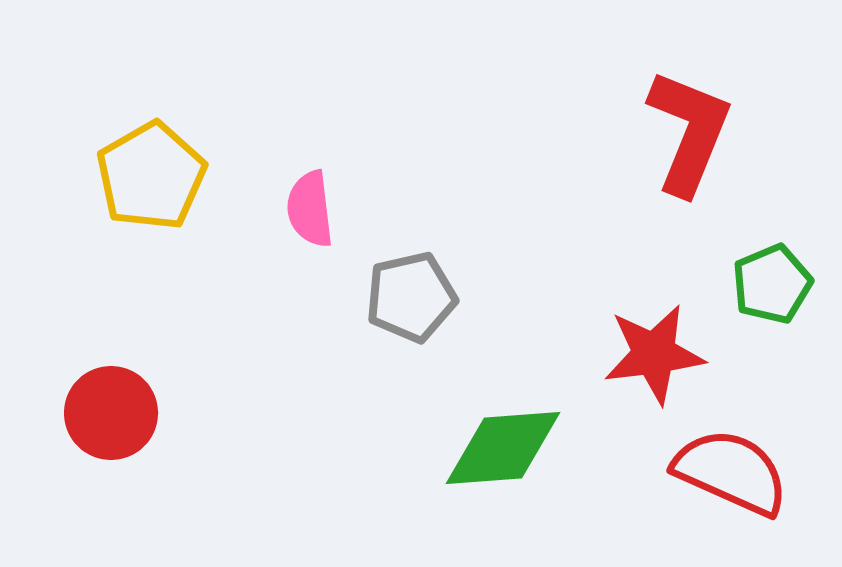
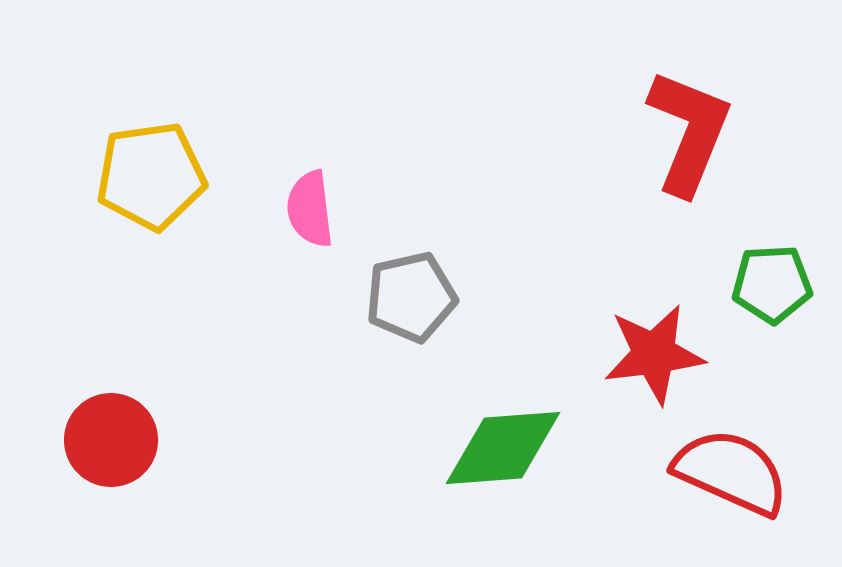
yellow pentagon: rotated 22 degrees clockwise
green pentagon: rotated 20 degrees clockwise
red circle: moved 27 px down
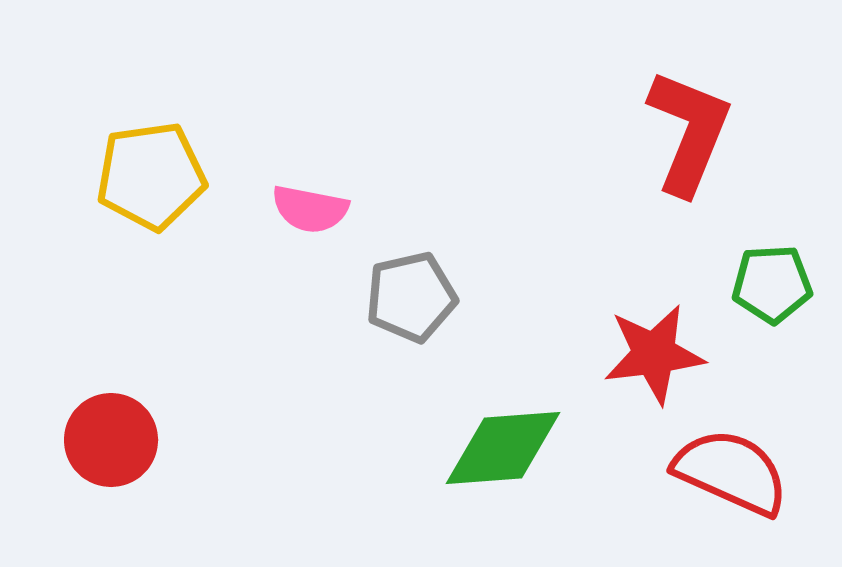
pink semicircle: rotated 72 degrees counterclockwise
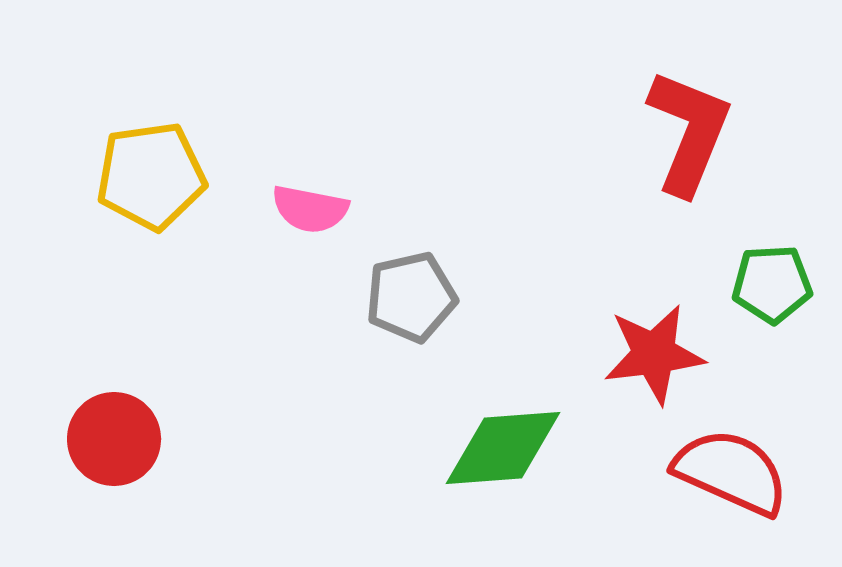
red circle: moved 3 px right, 1 px up
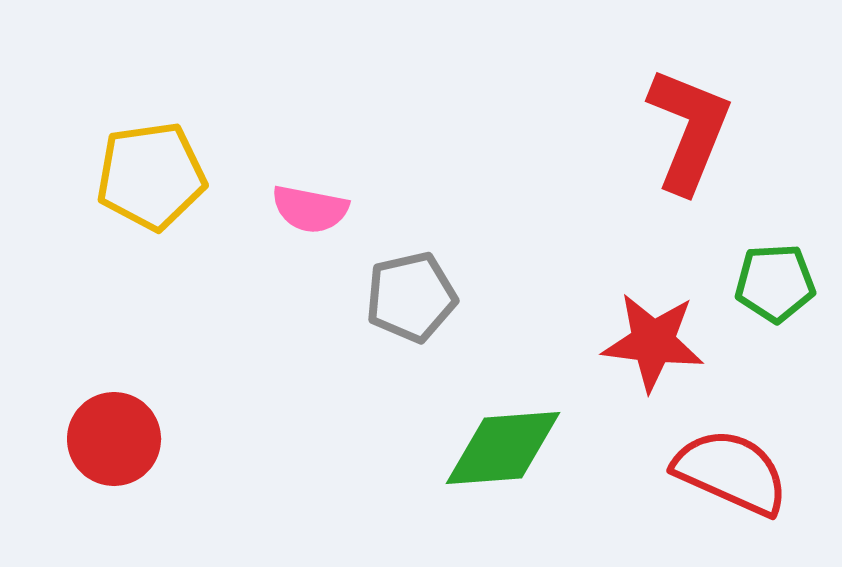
red L-shape: moved 2 px up
green pentagon: moved 3 px right, 1 px up
red star: moved 1 px left, 12 px up; rotated 14 degrees clockwise
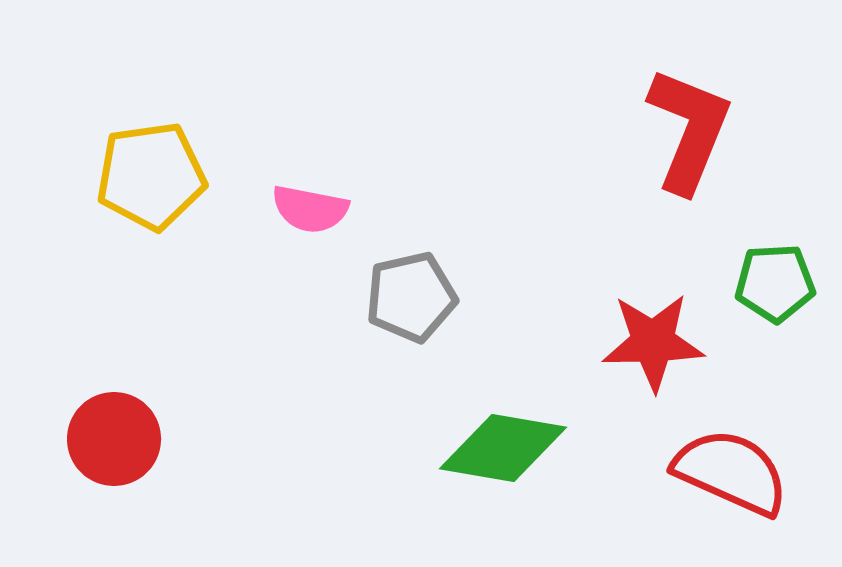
red star: rotated 8 degrees counterclockwise
green diamond: rotated 14 degrees clockwise
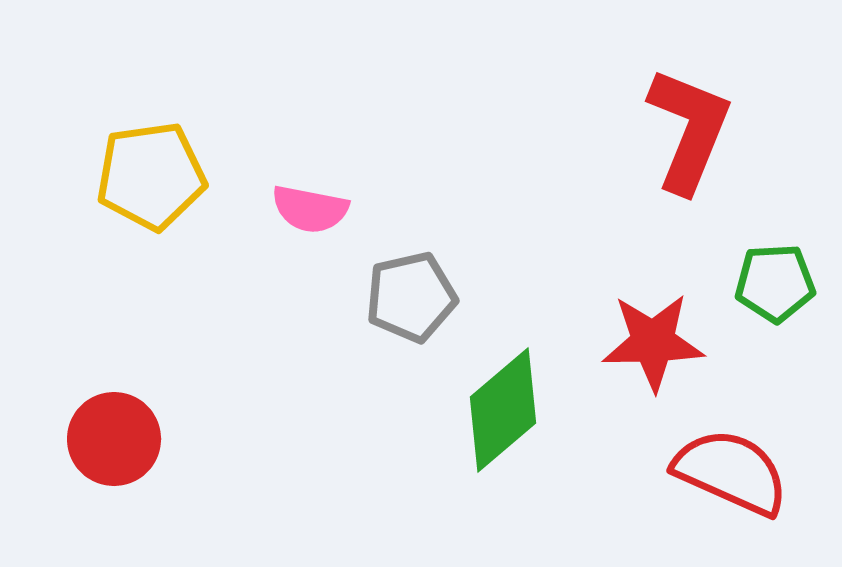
green diamond: moved 38 px up; rotated 50 degrees counterclockwise
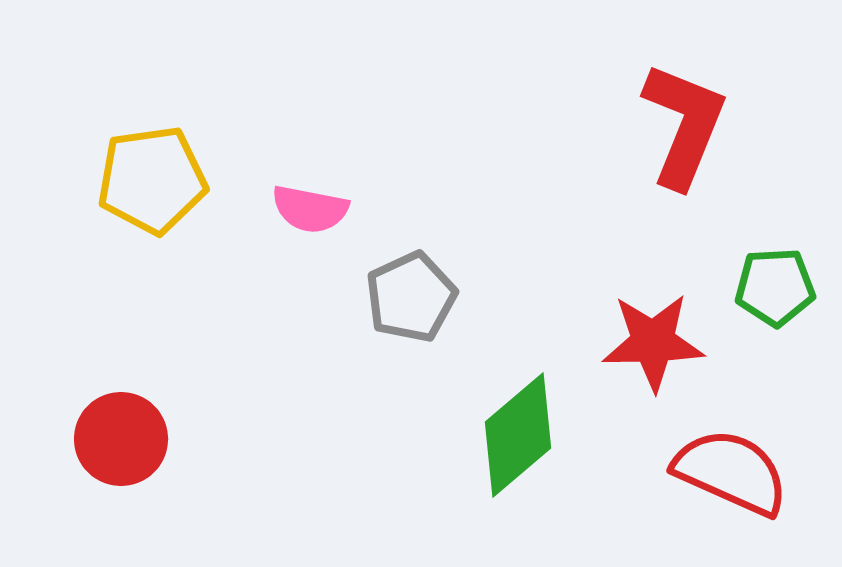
red L-shape: moved 5 px left, 5 px up
yellow pentagon: moved 1 px right, 4 px down
green pentagon: moved 4 px down
gray pentagon: rotated 12 degrees counterclockwise
green diamond: moved 15 px right, 25 px down
red circle: moved 7 px right
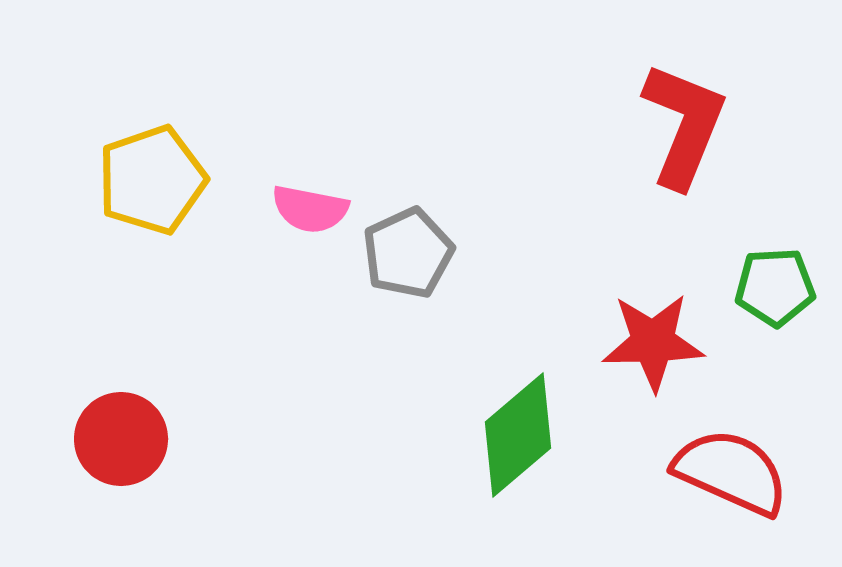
yellow pentagon: rotated 11 degrees counterclockwise
gray pentagon: moved 3 px left, 44 px up
